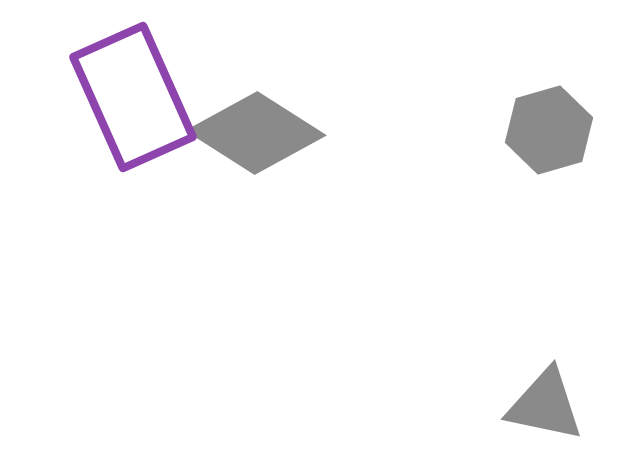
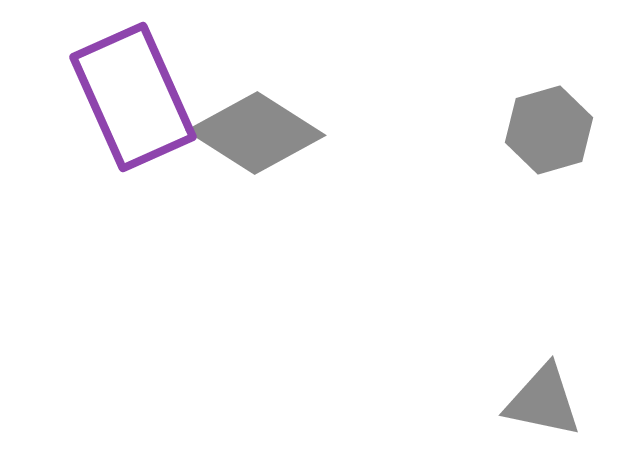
gray triangle: moved 2 px left, 4 px up
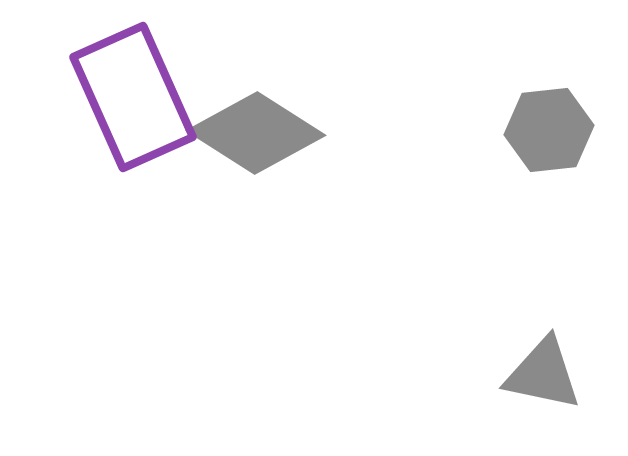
gray hexagon: rotated 10 degrees clockwise
gray triangle: moved 27 px up
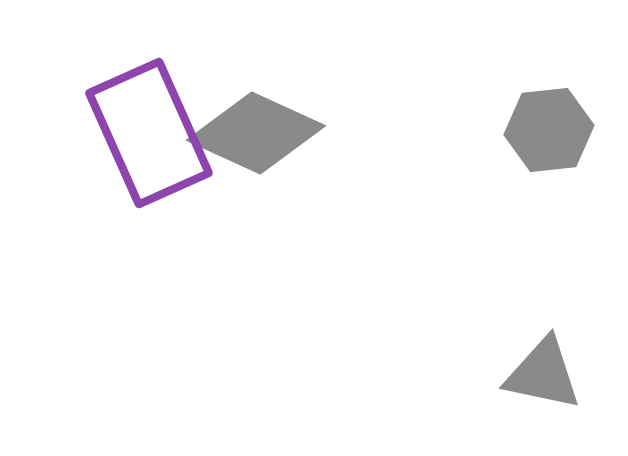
purple rectangle: moved 16 px right, 36 px down
gray diamond: rotated 8 degrees counterclockwise
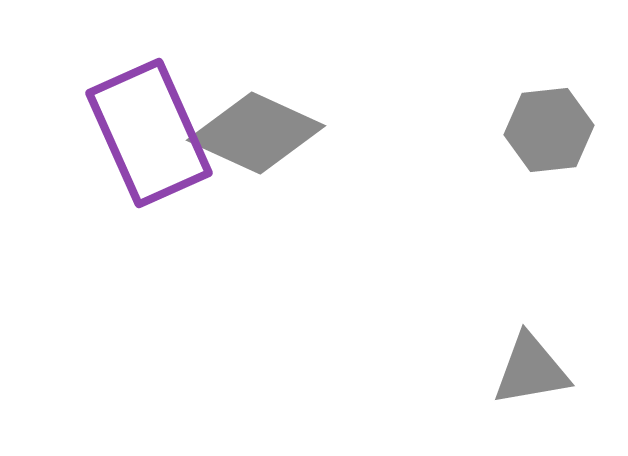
gray triangle: moved 12 px left, 4 px up; rotated 22 degrees counterclockwise
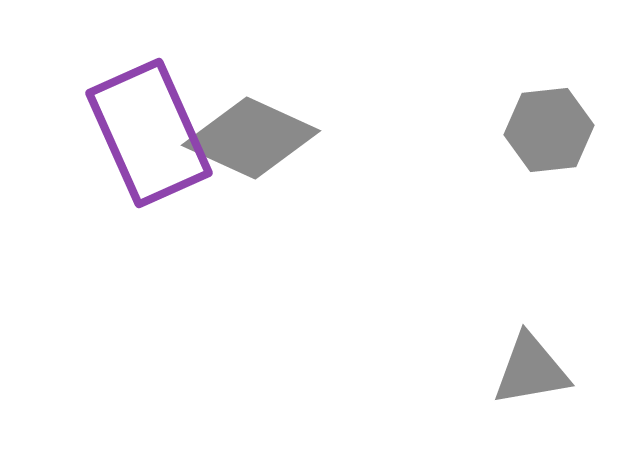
gray diamond: moved 5 px left, 5 px down
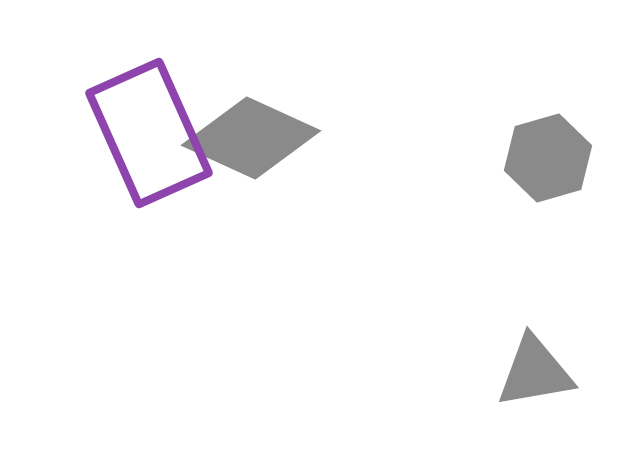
gray hexagon: moved 1 px left, 28 px down; rotated 10 degrees counterclockwise
gray triangle: moved 4 px right, 2 px down
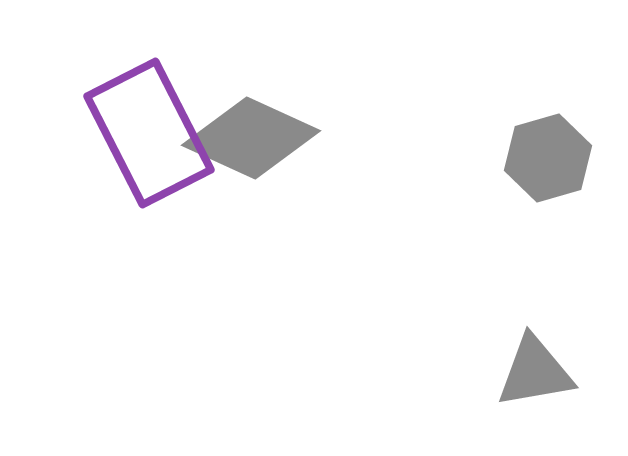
purple rectangle: rotated 3 degrees counterclockwise
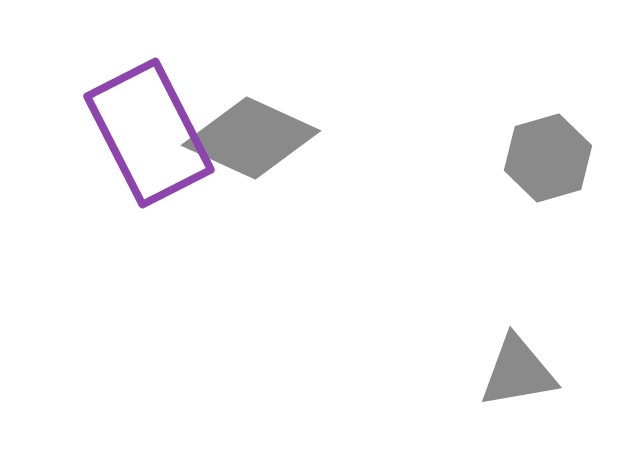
gray triangle: moved 17 px left
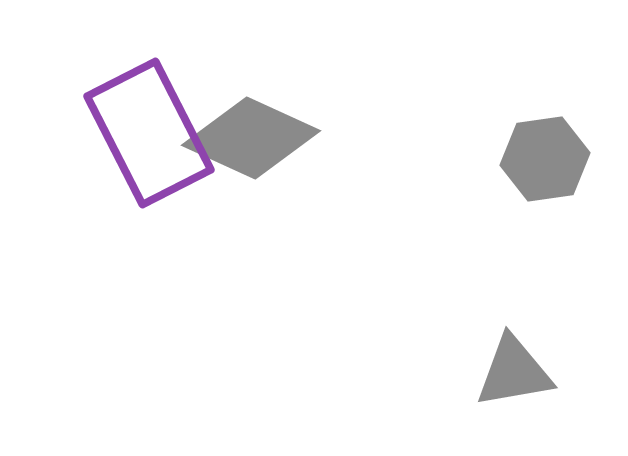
gray hexagon: moved 3 px left, 1 px down; rotated 8 degrees clockwise
gray triangle: moved 4 px left
